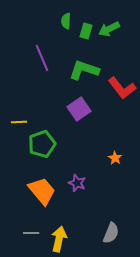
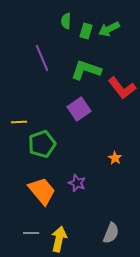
green L-shape: moved 2 px right
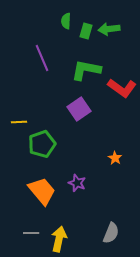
green arrow: rotated 20 degrees clockwise
green L-shape: rotated 8 degrees counterclockwise
red L-shape: rotated 16 degrees counterclockwise
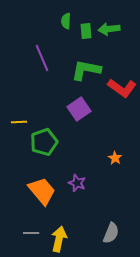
green rectangle: rotated 21 degrees counterclockwise
green pentagon: moved 2 px right, 2 px up
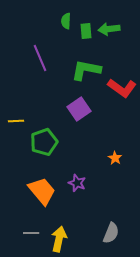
purple line: moved 2 px left
yellow line: moved 3 px left, 1 px up
